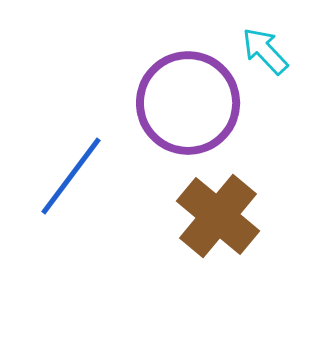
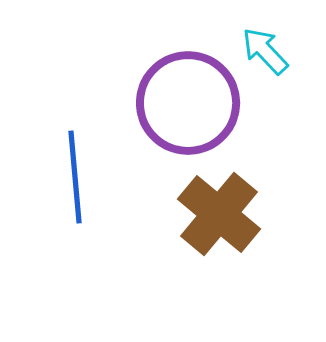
blue line: moved 4 px right, 1 px down; rotated 42 degrees counterclockwise
brown cross: moved 1 px right, 2 px up
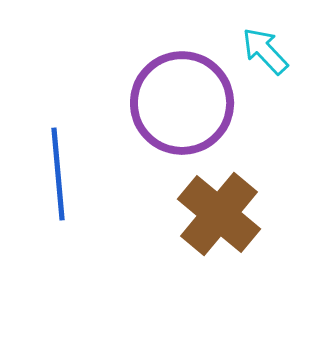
purple circle: moved 6 px left
blue line: moved 17 px left, 3 px up
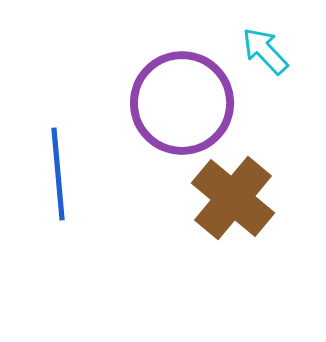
brown cross: moved 14 px right, 16 px up
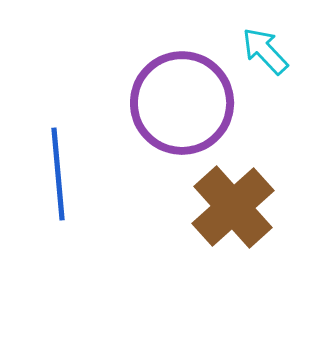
brown cross: moved 9 px down; rotated 8 degrees clockwise
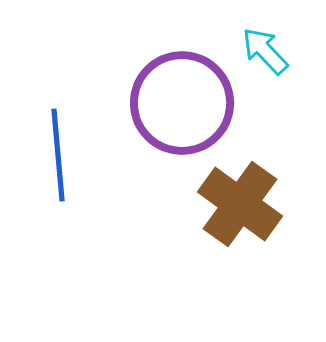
blue line: moved 19 px up
brown cross: moved 7 px right, 3 px up; rotated 12 degrees counterclockwise
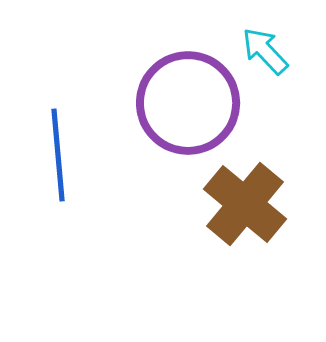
purple circle: moved 6 px right
brown cross: moved 5 px right; rotated 4 degrees clockwise
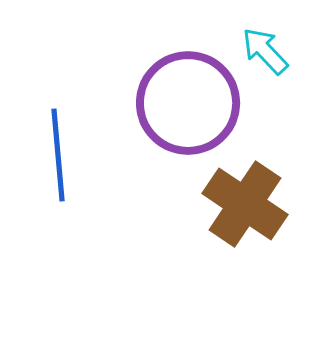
brown cross: rotated 6 degrees counterclockwise
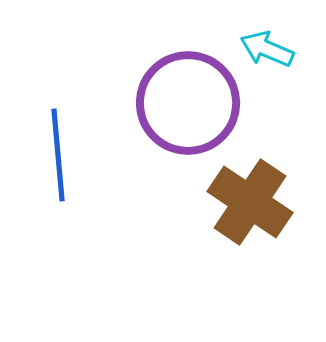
cyan arrow: moved 2 px right, 2 px up; rotated 24 degrees counterclockwise
brown cross: moved 5 px right, 2 px up
